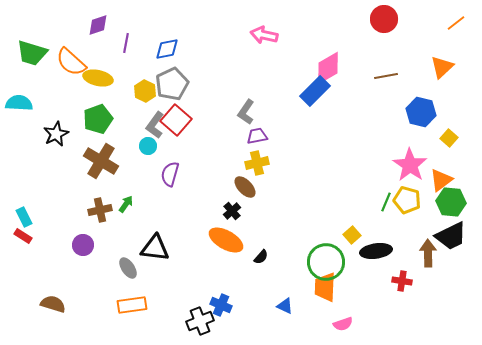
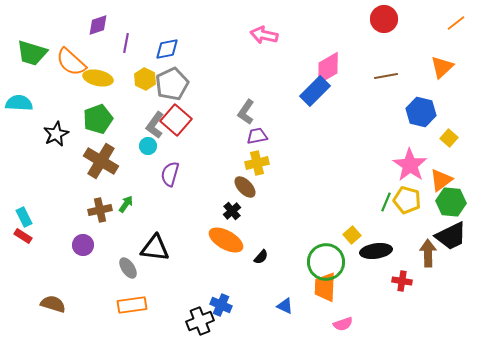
yellow hexagon at (145, 91): moved 12 px up
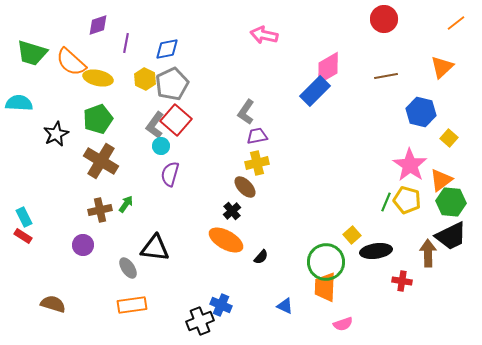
cyan circle at (148, 146): moved 13 px right
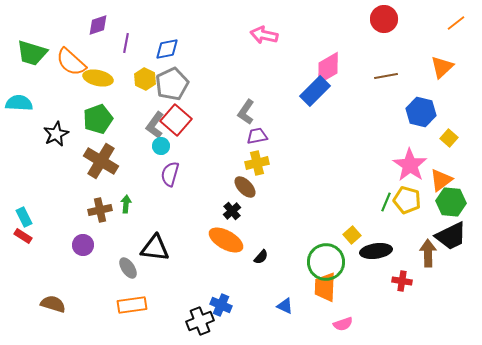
green arrow at (126, 204): rotated 30 degrees counterclockwise
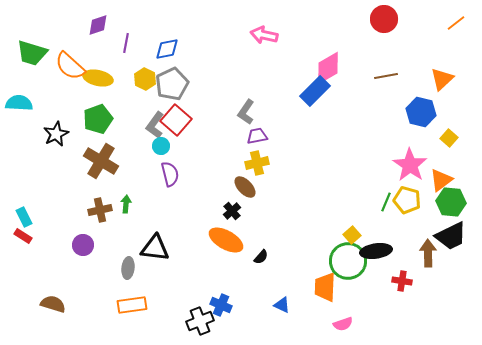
orange semicircle at (71, 62): moved 1 px left, 4 px down
orange triangle at (442, 67): moved 12 px down
purple semicircle at (170, 174): rotated 150 degrees clockwise
green circle at (326, 262): moved 22 px right, 1 px up
gray ellipse at (128, 268): rotated 40 degrees clockwise
blue triangle at (285, 306): moved 3 px left, 1 px up
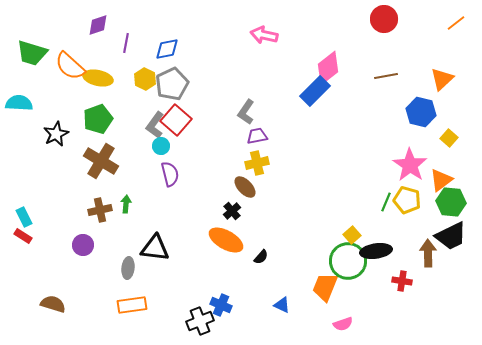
pink diamond at (328, 68): rotated 8 degrees counterclockwise
orange trapezoid at (325, 287): rotated 20 degrees clockwise
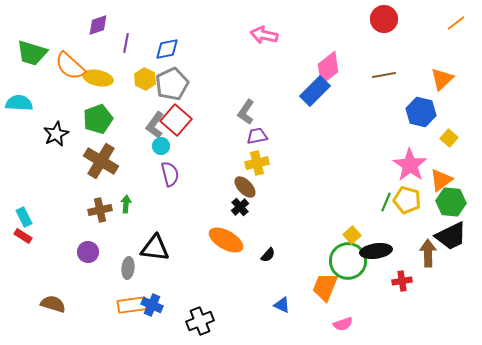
brown line at (386, 76): moved 2 px left, 1 px up
black cross at (232, 211): moved 8 px right, 4 px up
purple circle at (83, 245): moved 5 px right, 7 px down
black semicircle at (261, 257): moved 7 px right, 2 px up
red cross at (402, 281): rotated 18 degrees counterclockwise
blue cross at (221, 305): moved 69 px left
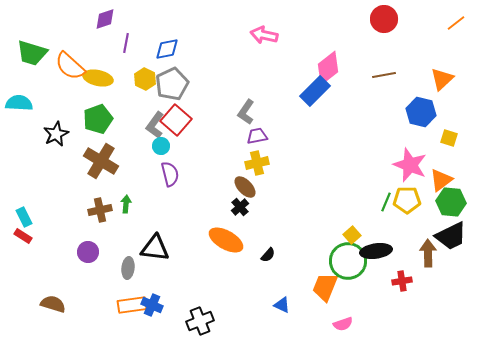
purple diamond at (98, 25): moved 7 px right, 6 px up
yellow square at (449, 138): rotated 24 degrees counterclockwise
pink star at (410, 165): rotated 12 degrees counterclockwise
yellow pentagon at (407, 200): rotated 16 degrees counterclockwise
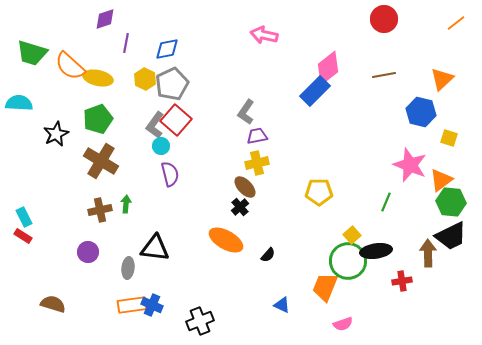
yellow pentagon at (407, 200): moved 88 px left, 8 px up
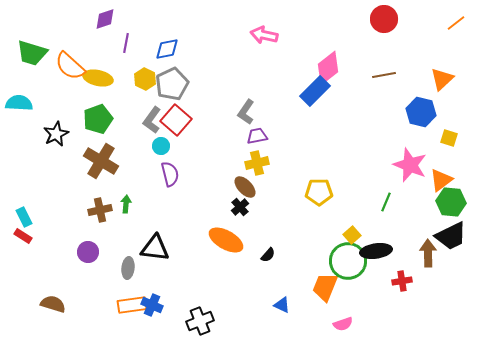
gray L-shape at (155, 125): moved 3 px left, 5 px up
